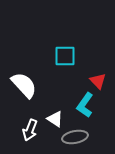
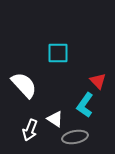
cyan square: moved 7 px left, 3 px up
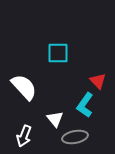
white semicircle: moved 2 px down
white triangle: rotated 18 degrees clockwise
white arrow: moved 6 px left, 6 px down
